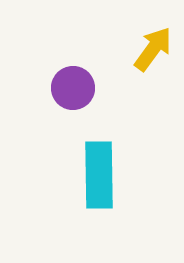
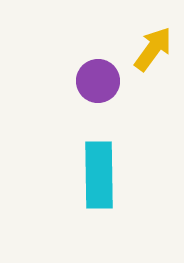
purple circle: moved 25 px right, 7 px up
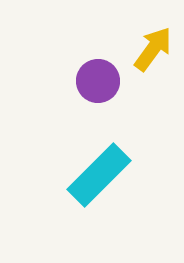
cyan rectangle: rotated 46 degrees clockwise
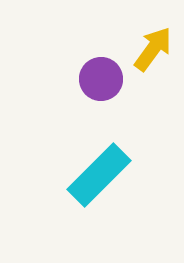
purple circle: moved 3 px right, 2 px up
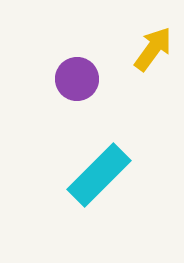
purple circle: moved 24 px left
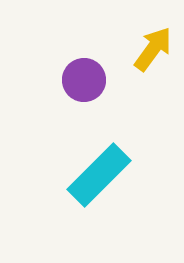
purple circle: moved 7 px right, 1 px down
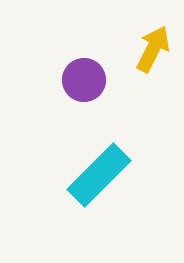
yellow arrow: rotated 9 degrees counterclockwise
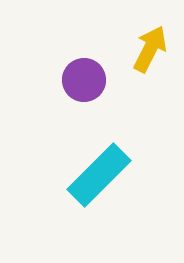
yellow arrow: moved 3 px left
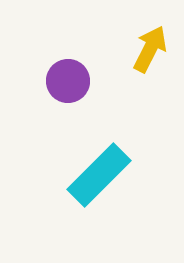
purple circle: moved 16 px left, 1 px down
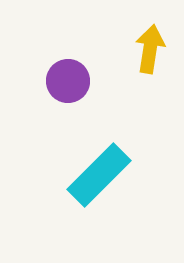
yellow arrow: rotated 18 degrees counterclockwise
